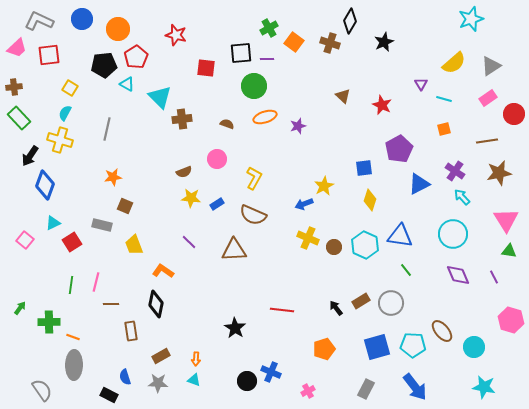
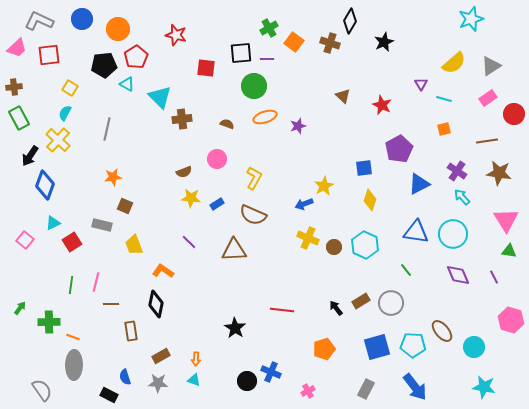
green rectangle at (19, 118): rotated 15 degrees clockwise
yellow cross at (60, 140): moved 2 px left; rotated 25 degrees clockwise
purple cross at (455, 171): moved 2 px right
brown star at (499, 173): rotated 20 degrees clockwise
blue triangle at (400, 236): moved 16 px right, 4 px up
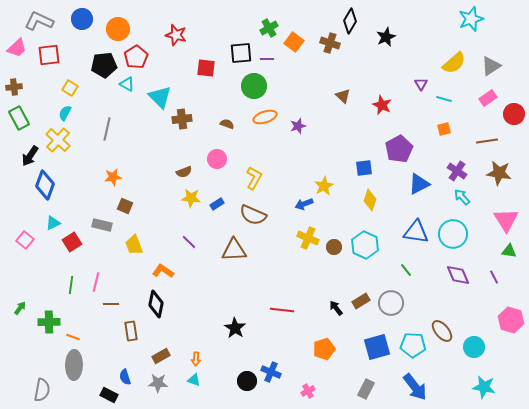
black star at (384, 42): moved 2 px right, 5 px up
gray semicircle at (42, 390): rotated 45 degrees clockwise
